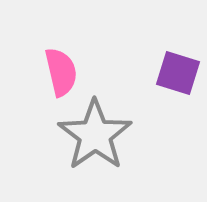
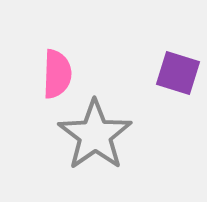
pink semicircle: moved 4 px left, 2 px down; rotated 15 degrees clockwise
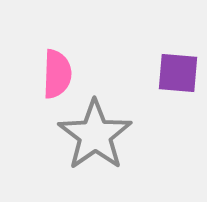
purple square: rotated 12 degrees counterclockwise
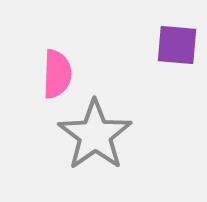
purple square: moved 1 px left, 28 px up
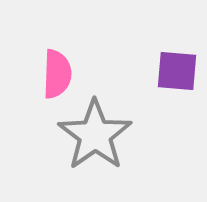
purple square: moved 26 px down
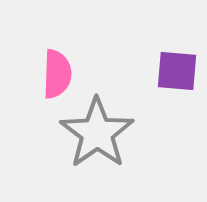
gray star: moved 2 px right, 2 px up
